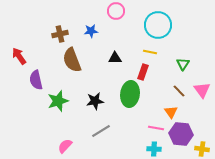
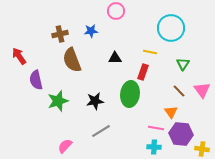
cyan circle: moved 13 px right, 3 px down
cyan cross: moved 2 px up
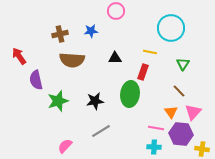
brown semicircle: rotated 65 degrees counterclockwise
pink triangle: moved 9 px left, 22 px down; rotated 18 degrees clockwise
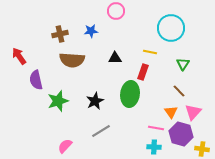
black star: rotated 18 degrees counterclockwise
purple hexagon: rotated 10 degrees clockwise
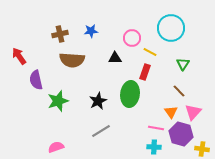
pink circle: moved 16 px right, 27 px down
yellow line: rotated 16 degrees clockwise
red rectangle: moved 2 px right
black star: moved 3 px right
pink semicircle: moved 9 px left, 1 px down; rotated 28 degrees clockwise
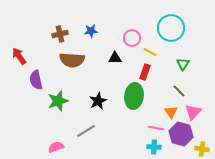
green ellipse: moved 4 px right, 2 px down
gray line: moved 15 px left
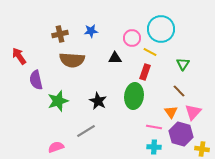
cyan circle: moved 10 px left, 1 px down
black star: rotated 18 degrees counterclockwise
pink line: moved 2 px left, 1 px up
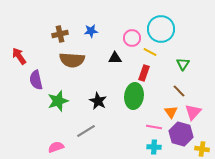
red rectangle: moved 1 px left, 1 px down
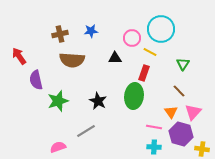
pink semicircle: moved 2 px right
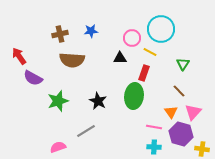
black triangle: moved 5 px right
purple semicircle: moved 3 px left, 2 px up; rotated 48 degrees counterclockwise
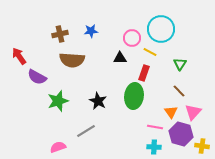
green triangle: moved 3 px left
purple semicircle: moved 4 px right, 1 px up
pink line: moved 1 px right
yellow cross: moved 3 px up
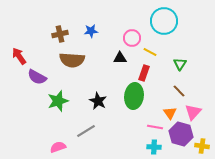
cyan circle: moved 3 px right, 8 px up
orange triangle: moved 1 px left, 1 px down
